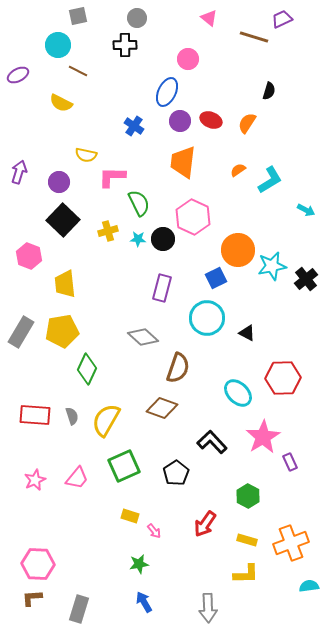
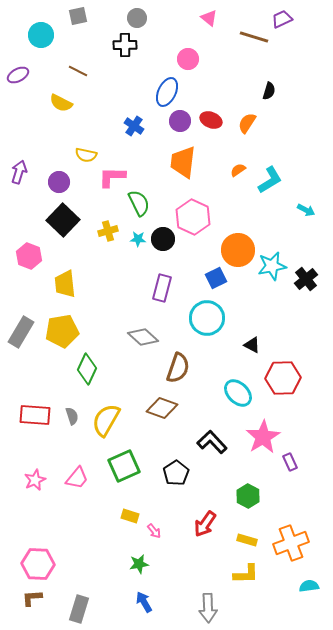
cyan circle at (58, 45): moved 17 px left, 10 px up
black triangle at (247, 333): moved 5 px right, 12 px down
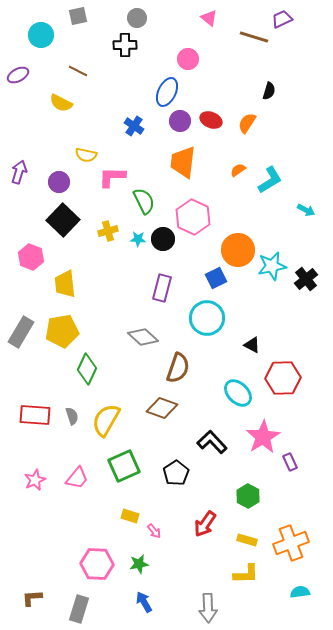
green semicircle at (139, 203): moved 5 px right, 2 px up
pink hexagon at (29, 256): moved 2 px right, 1 px down
pink hexagon at (38, 564): moved 59 px right
cyan semicircle at (309, 586): moved 9 px left, 6 px down
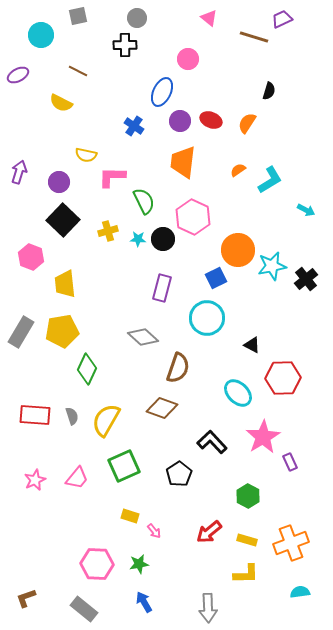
blue ellipse at (167, 92): moved 5 px left
black pentagon at (176, 473): moved 3 px right, 1 px down
red arrow at (205, 524): moved 4 px right, 8 px down; rotated 16 degrees clockwise
brown L-shape at (32, 598): moved 6 px left; rotated 15 degrees counterclockwise
gray rectangle at (79, 609): moved 5 px right; rotated 68 degrees counterclockwise
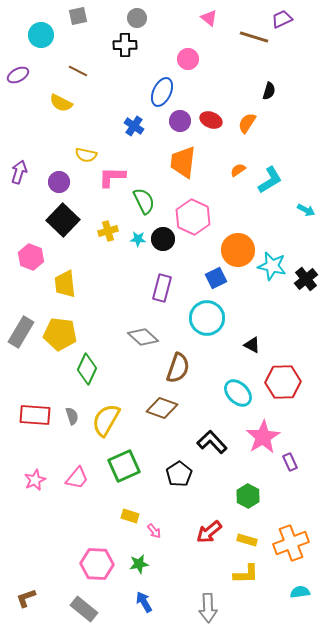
cyan star at (272, 266): rotated 24 degrees clockwise
yellow pentagon at (62, 331): moved 2 px left, 3 px down; rotated 16 degrees clockwise
red hexagon at (283, 378): moved 4 px down
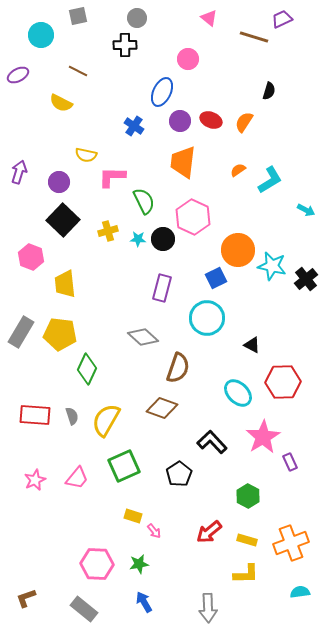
orange semicircle at (247, 123): moved 3 px left, 1 px up
yellow rectangle at (130, 516): moved 3 px right
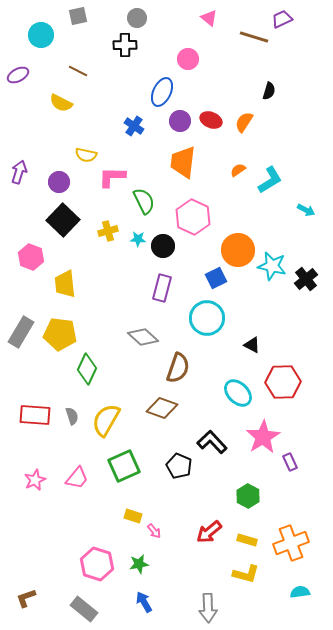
black circle at (163, 239): moved 7 px down
black pentagon at (179, 474): moved 8 px up; rotated 15 degrees counterclockwise
pink hexagon at (97, 564): rotated 16 degrees clockwise
yellow L-shape at (246, 574): rotated 16 degrees clockwise
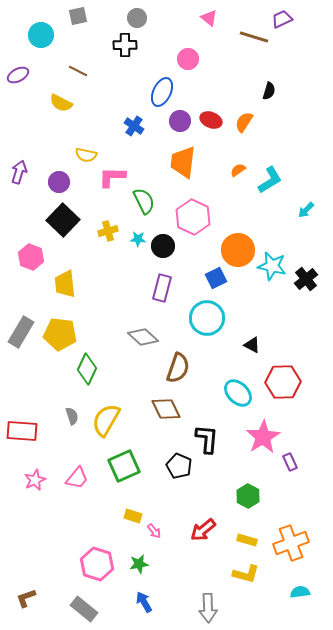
cyan arrow at (306, 210): rotated 108 degrees clockwise
brown diamond at (162, 408): moved 4 px right, 1 px down; rotated 44 degrees clockwise
red rectangle at (35, 415): moved 13 px left, 16 px down
black L-shape at (212, 442): moved 5 px left, 3 px up; rotated 48 degrees clockwise
red arrow at (209, 532): moved 6 px left, 2 px up
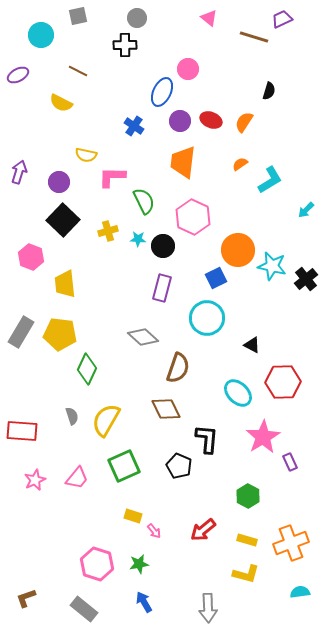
pink circle at (188, 59): moved 10 px down
orange semicircle at (238, 170): moved 2 px right, 6 px up
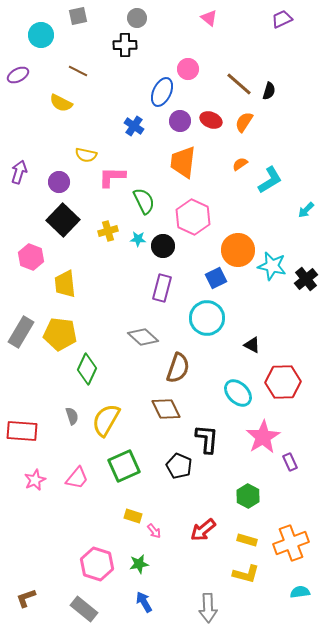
brown line at (254, 37): moved 15 px left, 47 px down; rotated 24 degrees clockwise
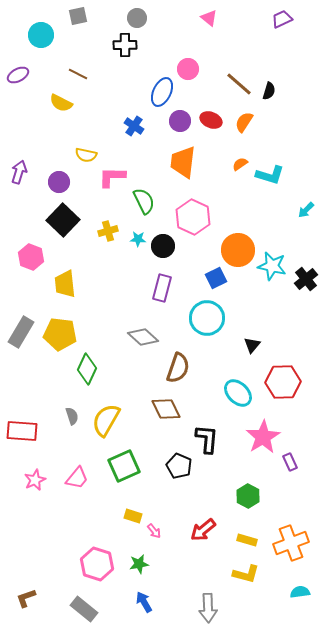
brown line at (78, 71): moved 3 px down
cyan L-shape at (270, 180): moved 5 px up; rotated 48 degrees clockwise
black triangle at (252, 345): rotated 42 degrees clockwise
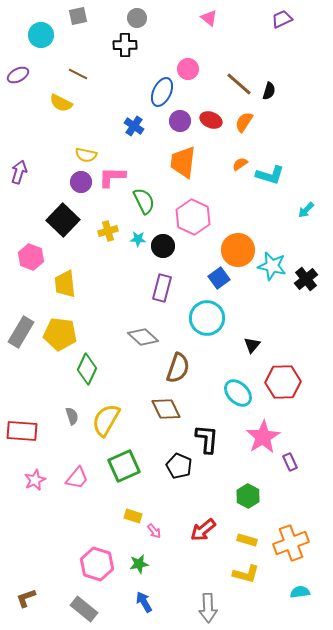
purple circle at (59, 182): moved 22 px right
blue square at (216, 278): moved 3 px right; rotated 10 degrees counterclockwise
